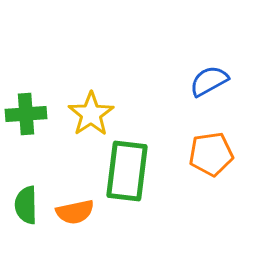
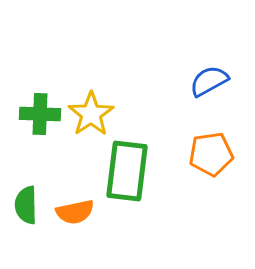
green cross: moved 14 px right; rotated 6 degrees clockwise
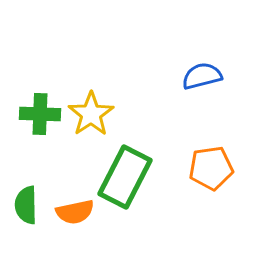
blue semicircle: moved 7 px left, 5 px up; rotated 15 degrees clockwise
orange pentagon: moved 14 px down
green rectangle: moved 2 px left, 6 px down; rotated 20 degrees clockwise
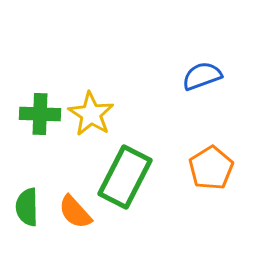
blue semicircle: rotated 6 degrees counterclockwise
yellow star: rotated 6 degrees counterclockwise
orange pentagon: rotated 24 degrees counterclockwise
green semicircle: moved 1 px right, 2 px down
orange semicircle: rotated 60 degrees clockwise
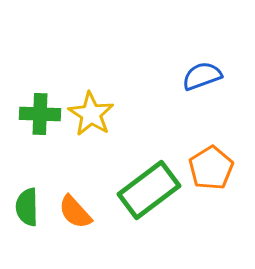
green rectangle: moved 24 px right, 13 px down; rotated 26 degrees clockwise
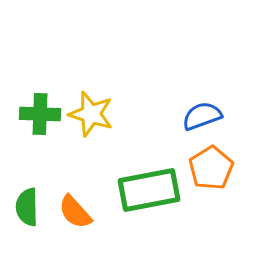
blue semicircle: moved 40 px down
yellow star: rotated 15 degrees counterclockwise
green rectangle: rotated 26 degrees clockwise
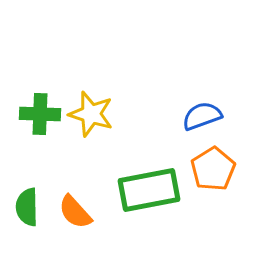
orange pentagon: moved 2 px right, 1 px down
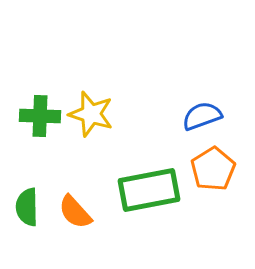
green cross: moved 2 px down
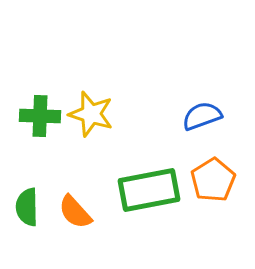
orange pentagon: moved 11 px down
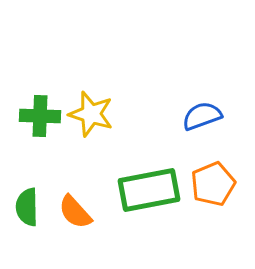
orange pentagon: moved 4 px down; rotated 9 degrees clockwise
